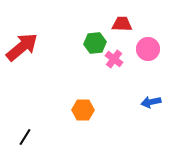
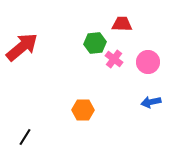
pink circle: moved 13 px down
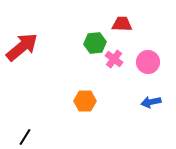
orange hexagon: moved 2 px right, 9 px up
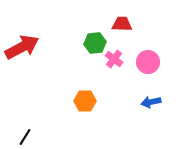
red arrow: rotated 12 degrees clockwise
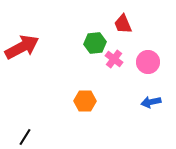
red trapezoid: moved 1 px right; rotated 115 degrees counterclockwise
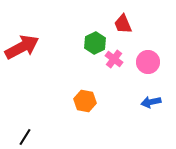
green hexagon: rotated 20 degrees counterclockwise
orange hexagon: rotated 10 degrees clockwise
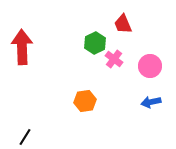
red arrow: rotated 64 degrees counterclockwise
pink circle: moved 2 px right, 4 px down
orange hexagon: rotated 20 degrees counterclockwise
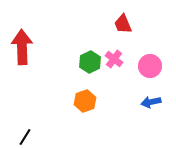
green hexagon: moved 5 px left, 19 px down
orange hexagon: rotated 10 degrees counterclockwise
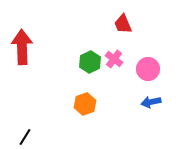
pink circle: moved 2 px left, 3 px down
orange hexagon: moved 3 px down
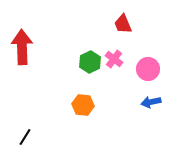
orange hexagon: moved 2 px left, 1 px down; rotated 25 degrees clockwise
